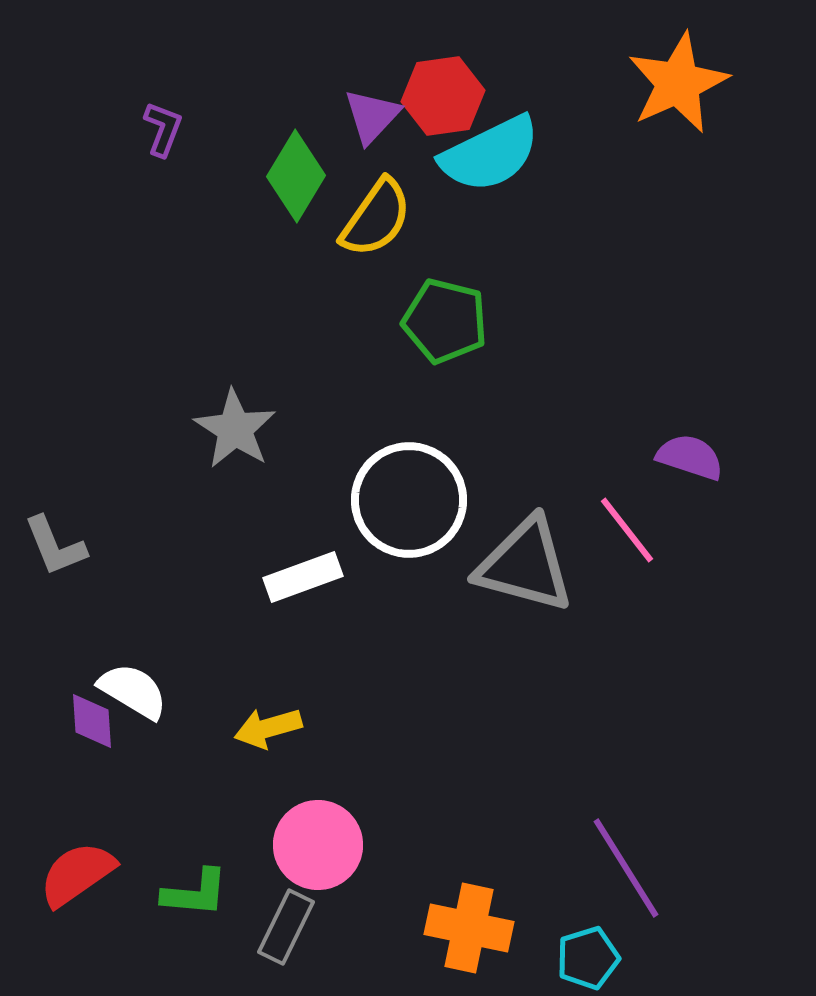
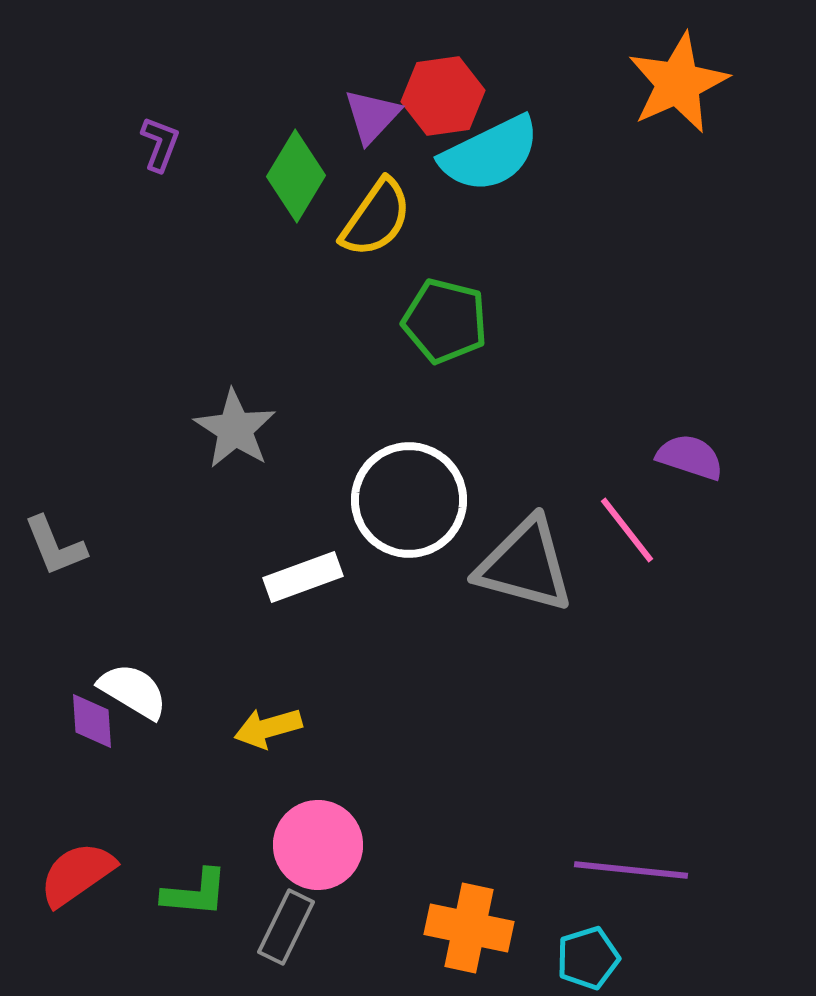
purple L-shape: moved 3 px left, 15 px down
purple line: moved 5 px right, 2 px down; rotated 52 degrees counterclockwise
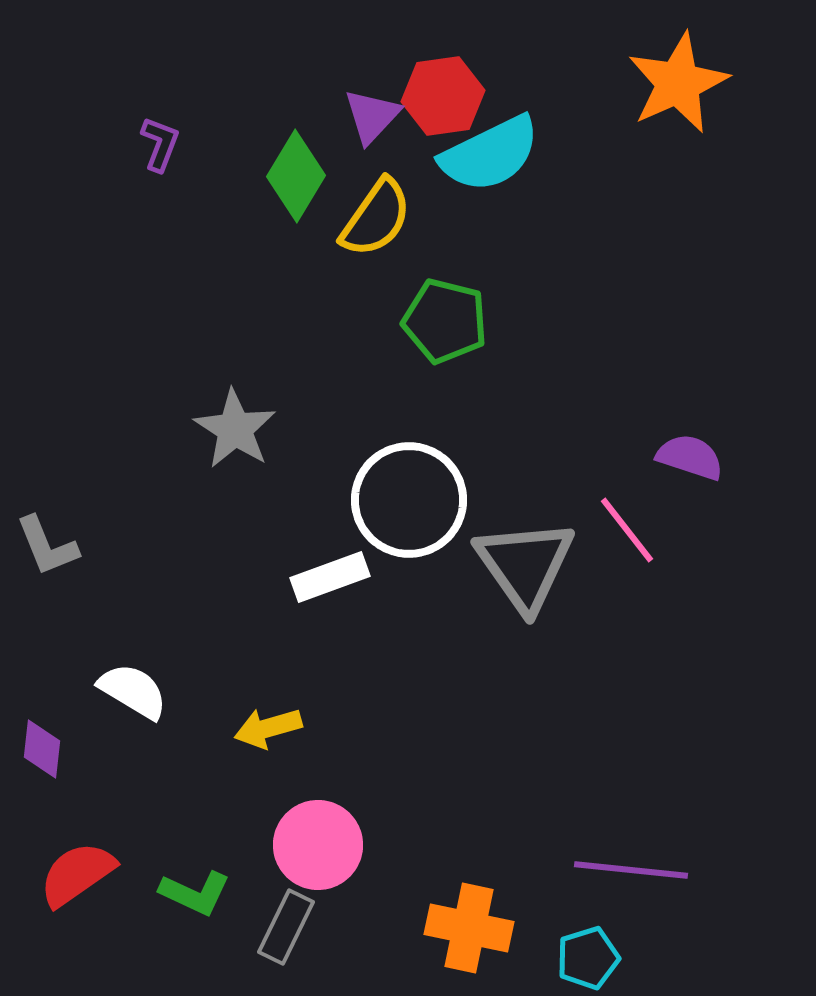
gray L-shape: moved 8 px left
gray triangle: rotated 40 degrees clockwise
white rectangle: moved 27 px right
purple diamond: moved 50 px left, 28 px down; rotated 10 degrees clockwise
green L-shape: rotated 20 degrees clockwise
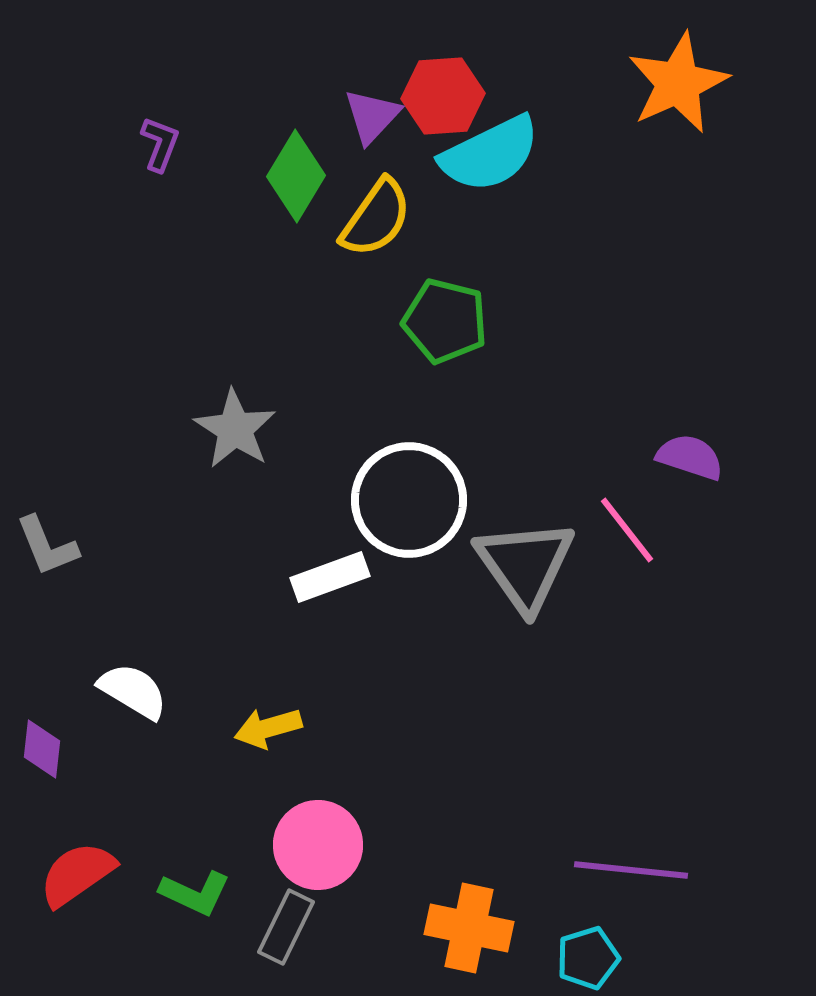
red hexagon: rotated 4 degrees clockwise
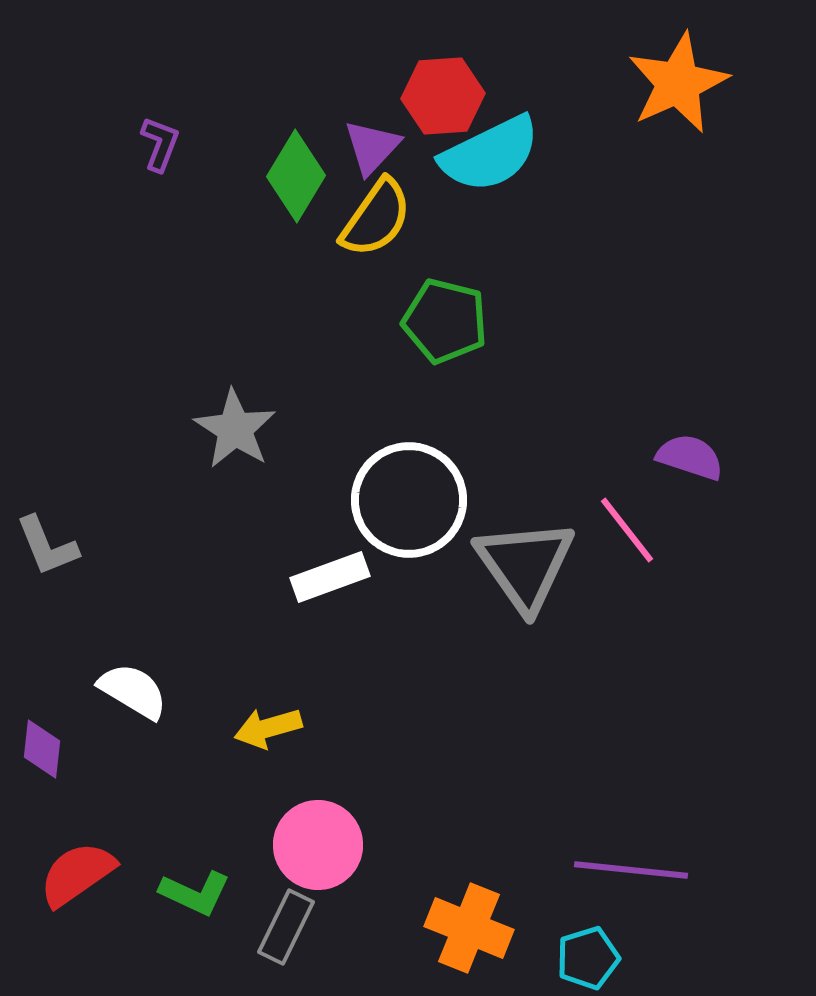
purple triangle: moved 31 px down
orange cross: rotated 10 degrees clockwise
